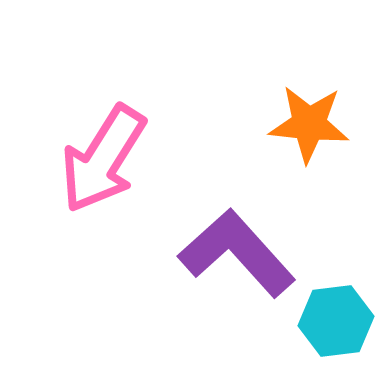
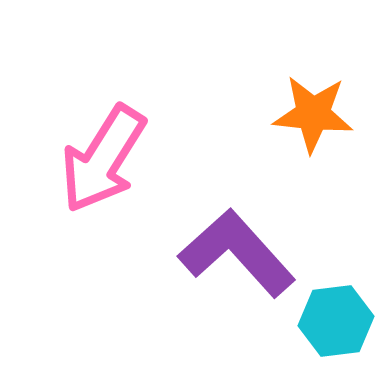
orange star: moved 4 px right, 10 px up
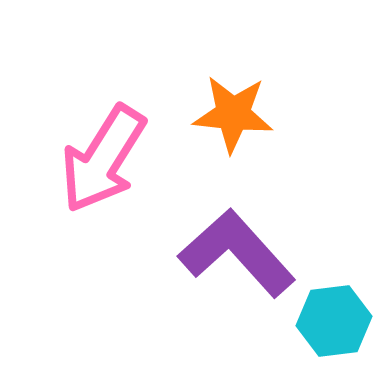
orange star: moved 80 px left
cyan hexagon: moved 2 px left
